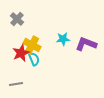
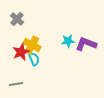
cyan star: moved 5 px right, 2 px down
red star: moved 1 px up
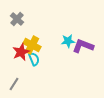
purple L-shape: moved 3 px left, 2 px down
gray line: moved 2 px left; rotated 48 degrees counterclockwise
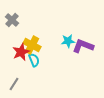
gray cross: moved 5 px left, 1 px down
cyan semicircle: moved 1 px down
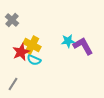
purple L-shape: rotated 40 degrees clockwise
cyan semicircle: rotated 136 degrees clockwise
gray line: moved 1 px left
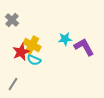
cyan star: moved 3 px left, 2 px up
purple L-shape: moved 1 px right, 1 px down
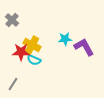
red star: rotated 24 degrees clockwise
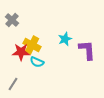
cyan star: rotated 16 degrees counterclockwise
purple L-shape: moved 3 px right, 3 px down; rotated 25 degrees clockwise
cyan semicircle: moved 3 px right, 2 px down
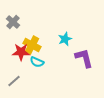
gray cross: moved 1 px right, 2 px down
purple L-shape: moved 3 px left, 8 px down; rotated 10 degrees counterclockwise
gray line: moved 1 px right, 3 px up; rotated 16 degrees clockwise
